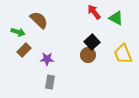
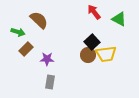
green triangle: moved 3 px right, 1 px down
brown rectangle: moved 2 px right, 1 px up
yellow trapezoid: moved 17 px left; rotated 75 degrees counterclockwise
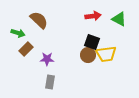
red arrow: moved 1 px left, 4 px down; rotated 119 degrees clockwise
green arrow: moved 1 px down
black square: rotated 28 degrees counterclockwise
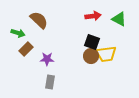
brown circle: moved 3 px right, 1 px down
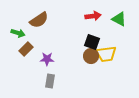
brown semicircle: rotated 102 degrees clockwise
gray rectangle: moved 1 px up
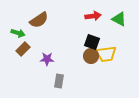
brown rectangle: moved 3 px left
gray rectangle: moved 9 px right
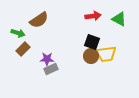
gray rectangle: moved 8 px left, 12 px up; rotated 56 degrees clockwise
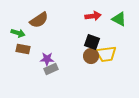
brown rectangle: rotated 56 degrees clockwise
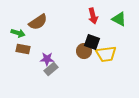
red arrow: rotated 84 degrees clockwise
brown semicircle: moved 1 px left, 2 px down
brown circle: moved 7 px left, 5 px up
gray rectangle: rotated 16 degrees counterclockwise
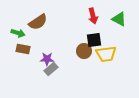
black square: moved 2 px right, 2 px up; rotated 28 degrees counterclockwise
